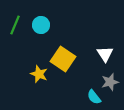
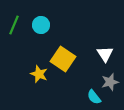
green line: moved 1 px left
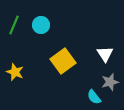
yellow square: moved 2 px down; rotated 20 degrees clockwise
yellow star: moved 24 px left, 2 px up
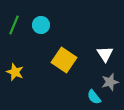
yellow square: moved 1 px right, 1 px up; rotated 20 degrees counterclockwise
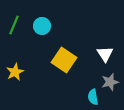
cyan circle: moved 1 px right, 1 px down
yellow star: rotated 24 degrees clockwise
cyan semicircle: moved 1 px left; rotated 28 degrees clockwise
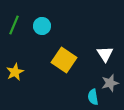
gray star: moved 1 px down
